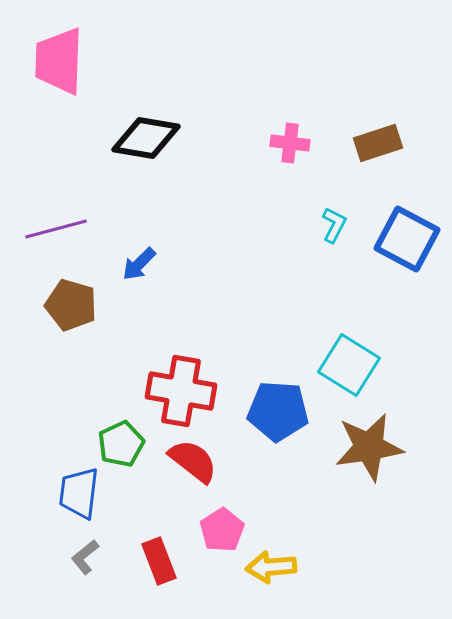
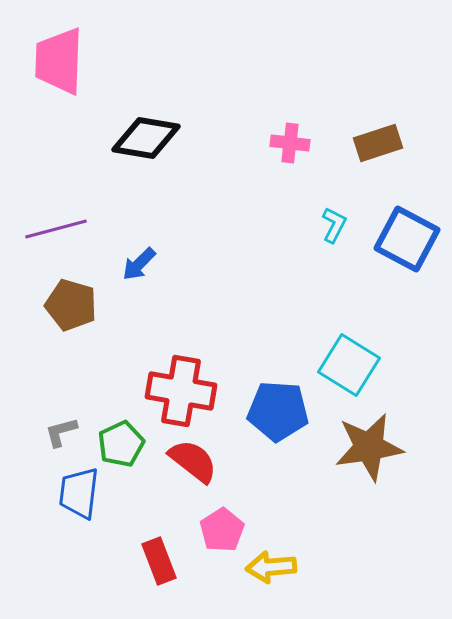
gray L-shape: moved 24 px left, 125 px up; rotated 24 degrees clockwise
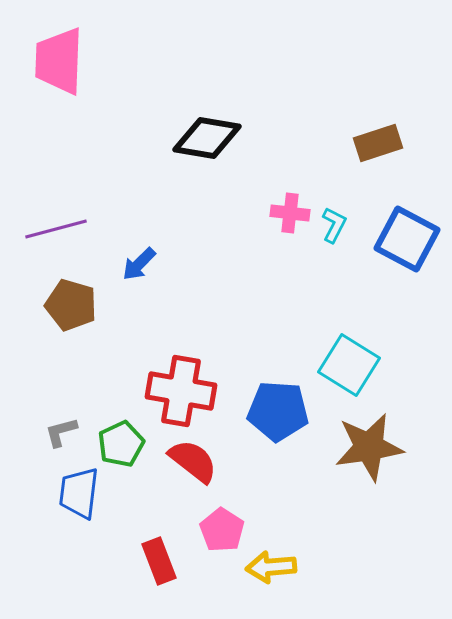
black diamond: moved 61 px right
pink cross: moved 70 px down
pink pentagon: rotated 6 degrees counterclockwise
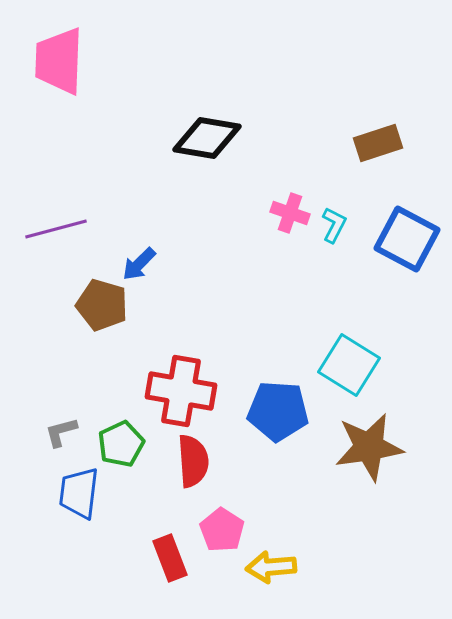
pink cross: rotated 12 degrees clockwise
brown pentagon: moved 31 px right
red semicircle: rotated 48 degrees clockwise
red rectangle: moved 11 px right, 3 px up
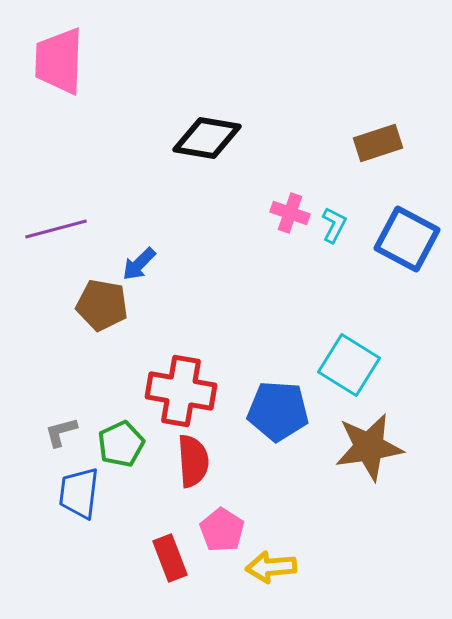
brown pentagon: rotated 6 degrees counterclockwise
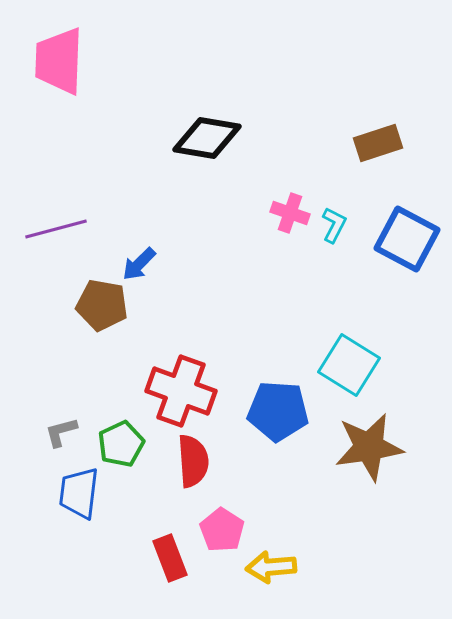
red cross: rotated 10 degrees clockwise
